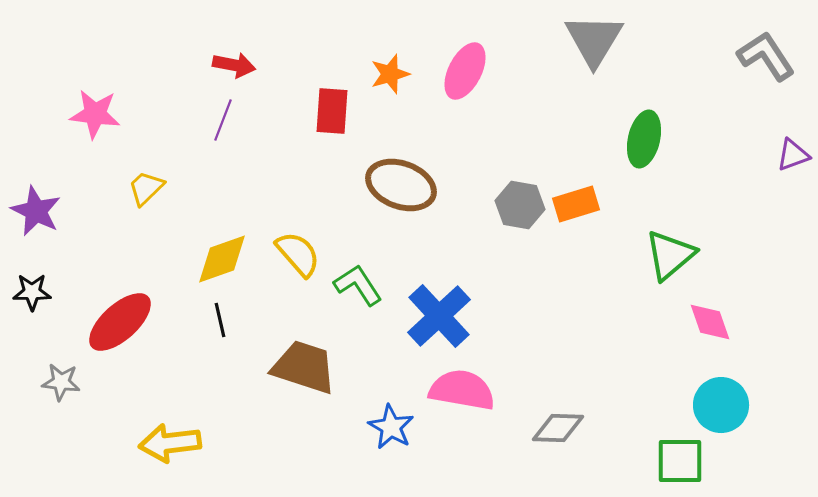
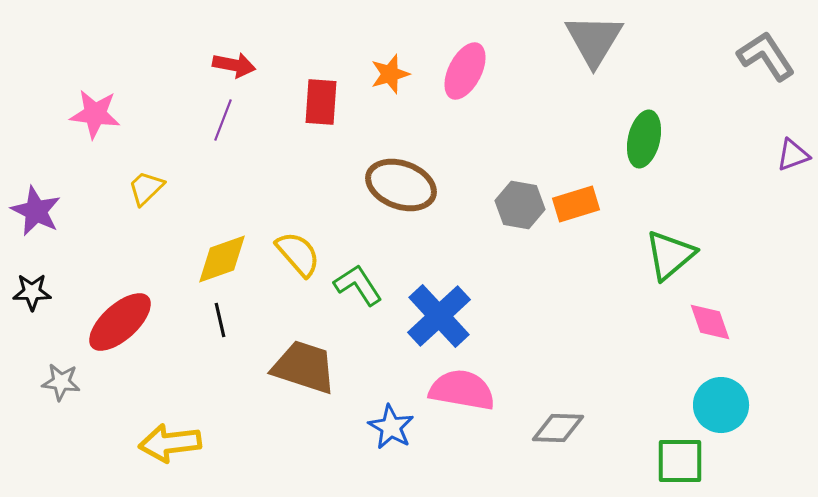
red rectangle: moved 11 px left, 9 px up
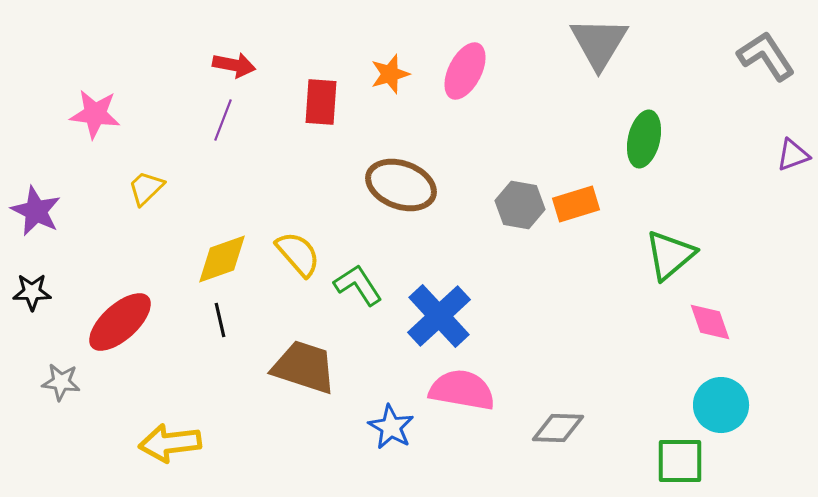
gray triangle: moved 5 px right, 3 px down
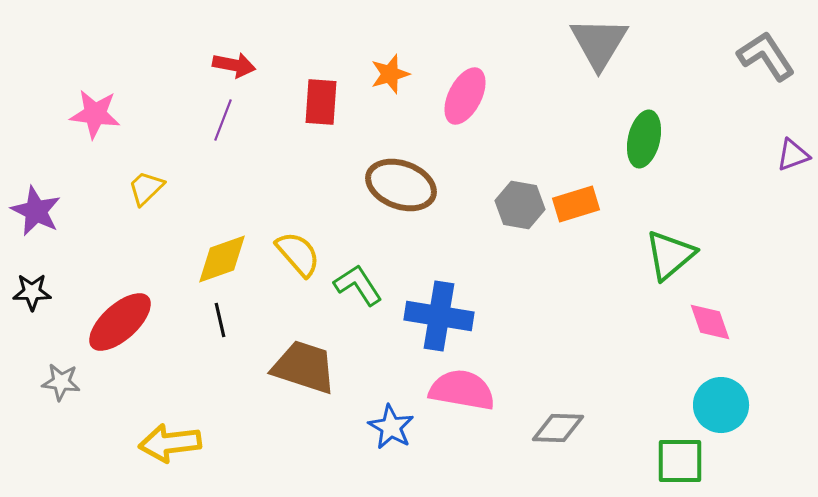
pink ellipse: moved 25 px down
blue cross: rotated 38 degrees counterclockwise
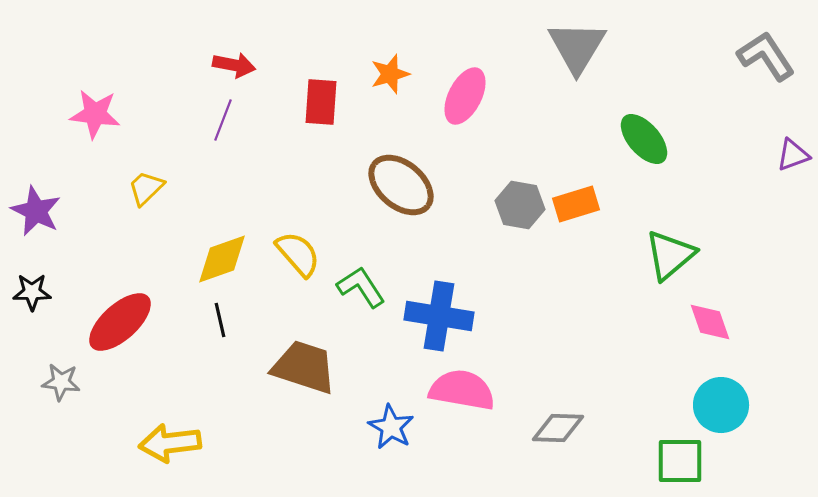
gray triangle: moved 22 px left, 4 px down
green ellipse: rotated 54 degrees counterclockwise
brown ellipse: rotated 20 degrees clockwise
green L-shape: moved 3 px right, 2 px down
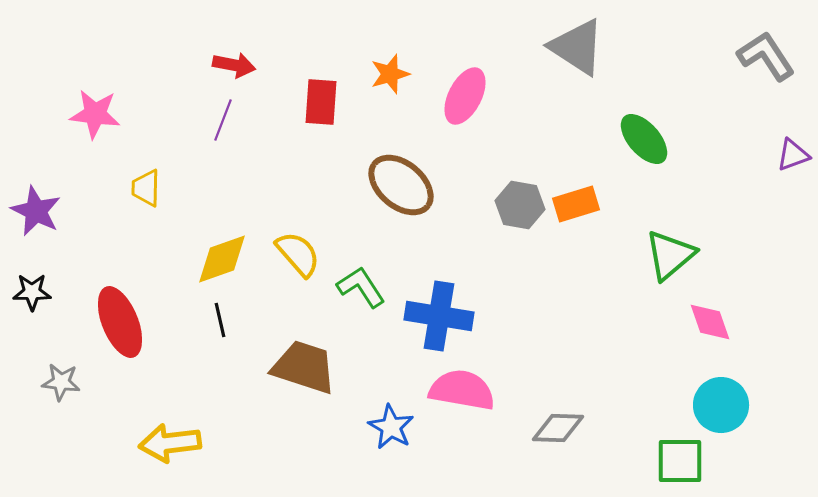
gray triangle: rotated 28 degrees counterclockwise
yellow trapezoid: rotated 45 degrees counterclockwise
red ellipse: rotated 70 degrees counterclockwise
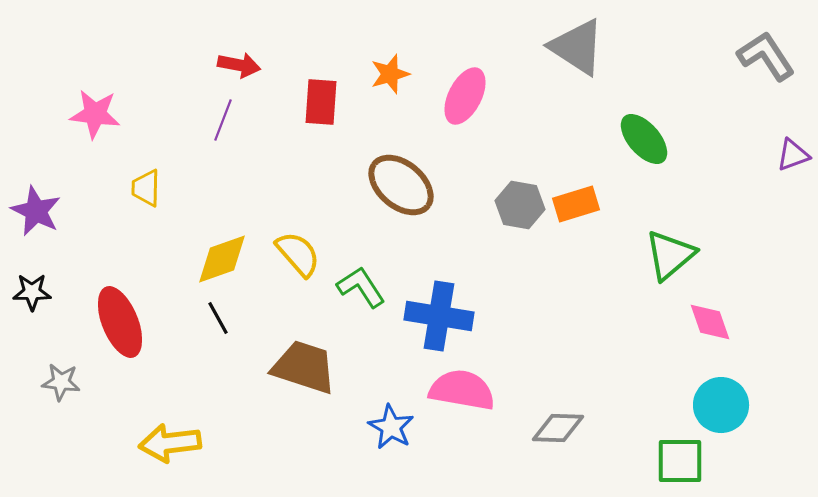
red arrow: moved 5 px right
black line: moved 2 px left, 2 px up; rotated 16 degrees counterclockwise
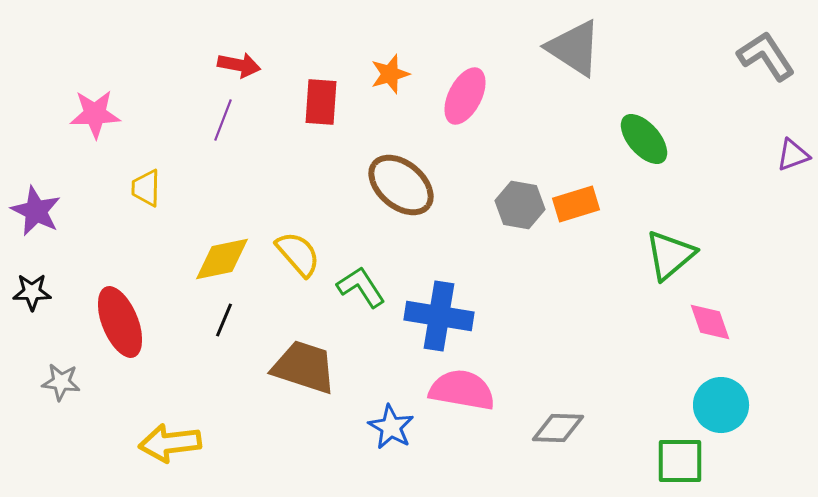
gray triangle: moved 3 px left, 1 px down
pink star: rotated 9 degrees counterclockwise
yellow diamond: rotated 8 degrees clockwise
black line: moved 6 px right, 2 px down; rotated 52 degrees clockwise
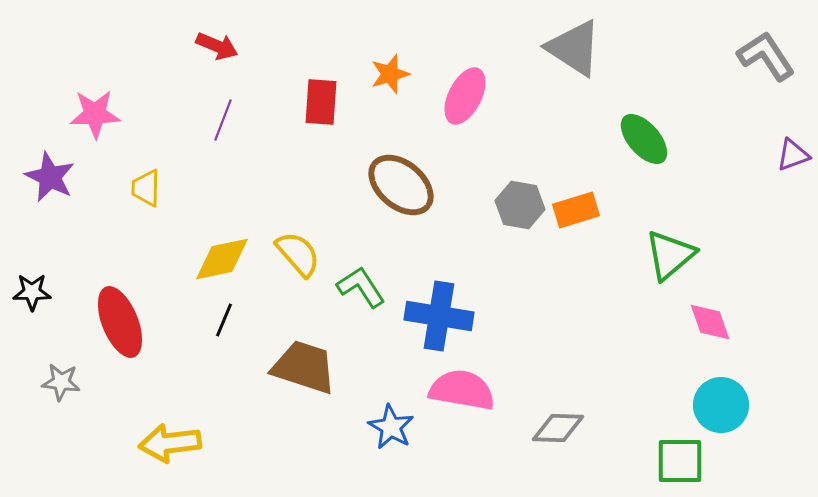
red arrow: moved 22 px left, 19 px up; rotated 12 degrees clockwise
orange rectangle: moved 6 px down
purple star: moved 14 px right, 34 px up
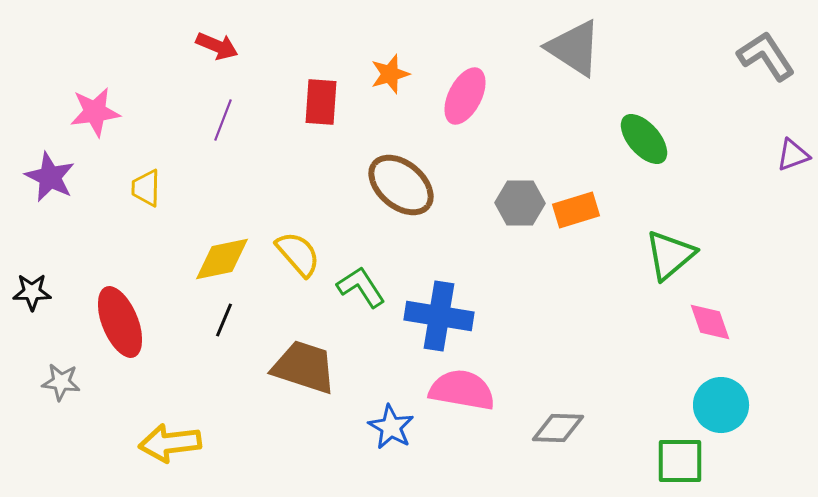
pink star: moved 2 px up; rotated 6 degrees counterclockwise
gray hexagon: moved 2 px up; rotated 9 degrees counterclockwise
